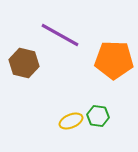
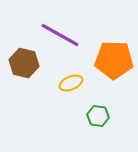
yellow ellipse: moved 38 px up
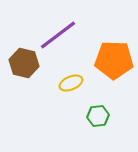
purple line: moved 2 px left; rotated 66 degrees counterclockwise
green hexagon: rotated 15 degrees counterclockwise
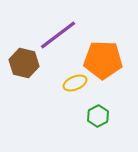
orange pentagon: moved 11 px left
yellow ellipse: moved 4 px right
green hexagon: rotated 20 degrees counterclockwise
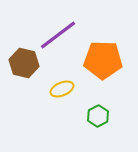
yellow ellipse: moved 13 px left, 6 px down
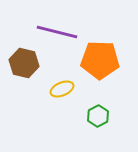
purple line: moved 1 px left, 3 px up; rotated 51 degrees clockwise
orange pentagon: moved 3 px left
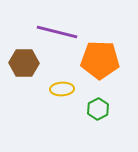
brown hexagon: rotated 12 degrees counterclockwise
yellow ellipse: rotated 20 degrees clockwise
green hexagon: moved 7 px up
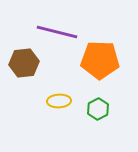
brown hexagon: rotated 8 degrees counterclockwise
yellow ellipse: moved 3 px left, 12 px down
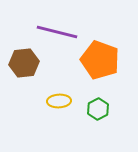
orange pentagon: rotated 18 degrees clockwise
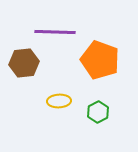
purple line: moved 2 px left; rotated 12 degrees counterclockwise
green hexagon: moved 3 px down
